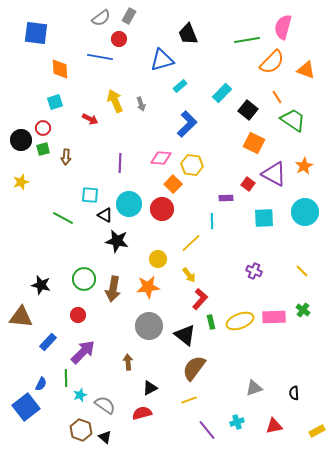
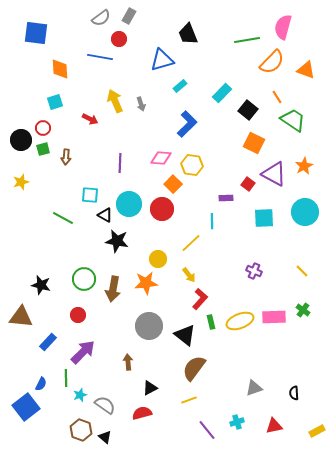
orange star at (148, 287): moved 2 px left, 4 px up
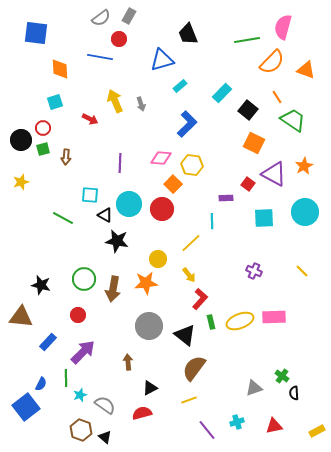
green cross at (303, 310): moved 21 px left, 66 px down
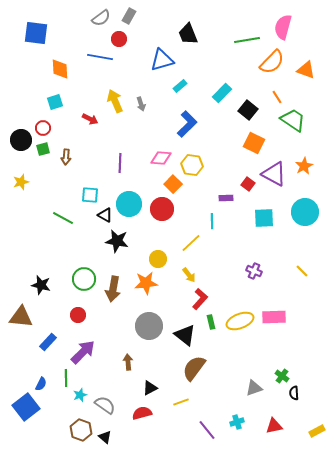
yellow line at (189, 400): moved 8 px left, 2 px down
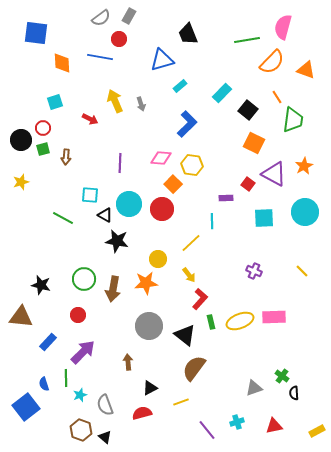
orange diamond at (60, 69): moved 2 px right, 6 px up
green trapezoid at (293, 120): rotated 64 degrees clockwise
blue semicircle at (41, 384): moved 3 px right; rotated 136 degrees clockwise
gray semicircle at (105, 405): rotated 145 degrees counterclockwise
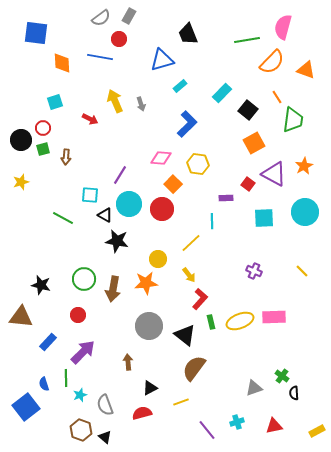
orange square at (254, 143): rotated 35 degrees clockwise
purple line at (120, 163): moved 12 px down; rotated 30 degrees clockwise
yellow hexagon at (192, 165): moved 6 px right, 1 px up
